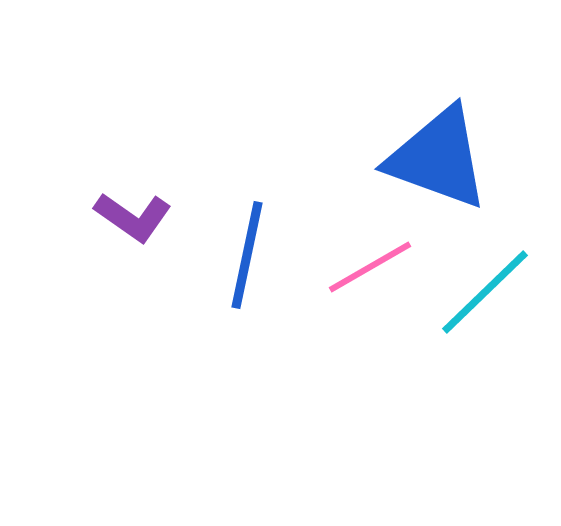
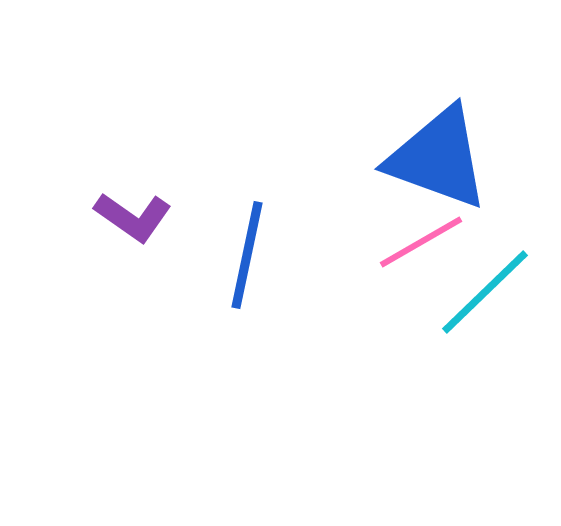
pink line: moved 51 px right, 25 px up
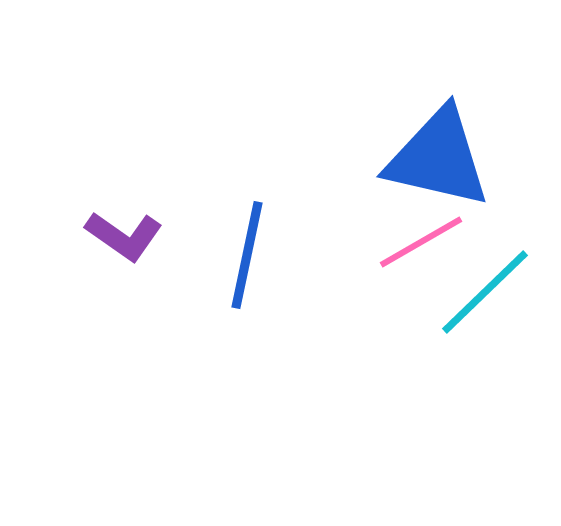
blue triangle: rotated 7 degrees counterclockwise
purple L-shape: moved 9 px left, 19 px down
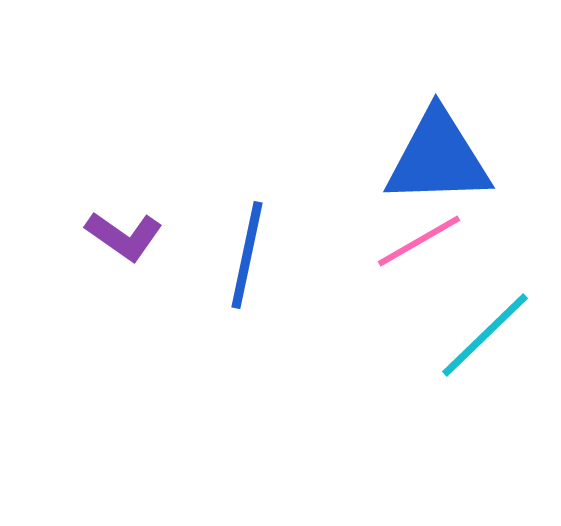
blue triangle: rotated 15 degrees counterclockwise
pink line: moved 2 px left, 1 px up
cyan line: moved 43 px down
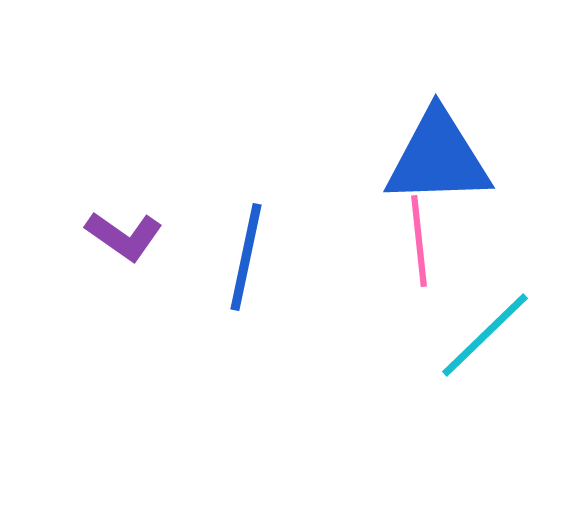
pink line: rotated 66 degrees counterclockwise
blue line: moved 1 px left, 2 px down
